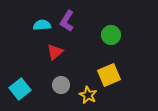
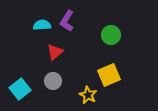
gray circle: moved 8 px left, 4 px up
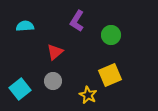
purple L-shape: moved 10 px right
cyan semicircle: moved 17 px left, 1 px down
yellow square: moved 1 px right
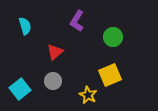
cyan semicircle: rotated 78 degrees clockwise
green circle: moved 2 px right, 2 px down
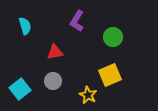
red triangle: rotated 30 degrees clockwise
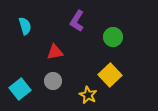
yellow square: rotated 20 degrees counterclockwise
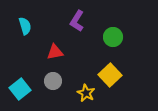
yellow star: moved 2 px left, 2 px up
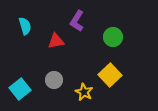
red triangle: moved 1 px right, 11 px up
gray circle: moved 1 px right, 1 px up
yellow star: moved 2 px left, 1 px up
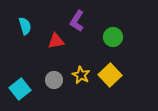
yellow star: moved 3 px left, 17 px up
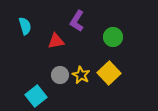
yellow square: moved 1 px left, 2 px up
gray circle: moved 6 px right, 5 px up
cyan square: moved 16 px right, 7 px down
